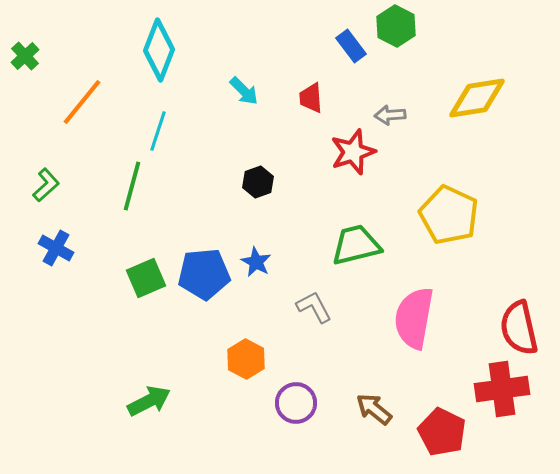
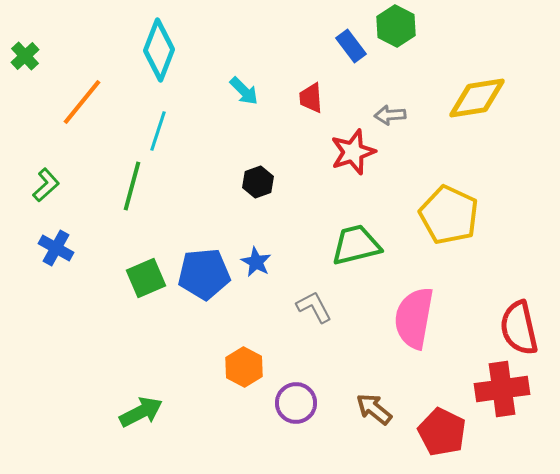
orange hexagon: moved 2 px left, 8 px down
green arrow: moved 8 px left, 11 px down
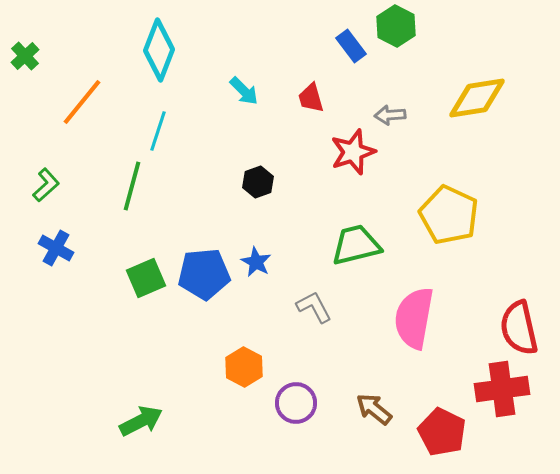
red trapezoid: rotated 12 degrees counterclockwise
green arrow: moved 9 px down
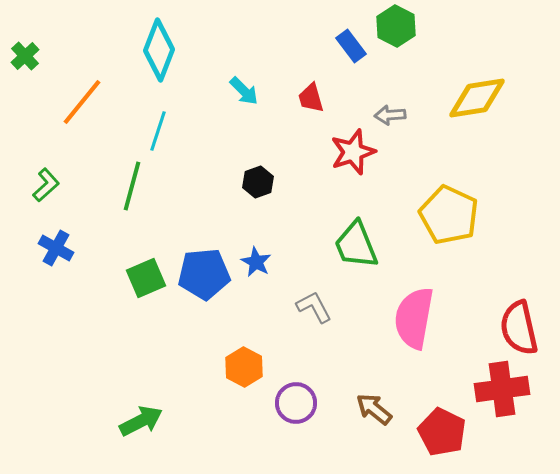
green trapezoid: rotated 98 degrees counterclockwise
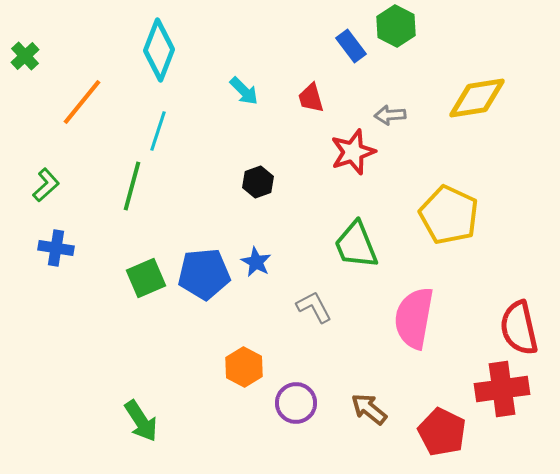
blue cross: rotated 20 degrees counterclockwise
brown arrow: moved 5 px left
green arrow: rotated 84 degrees clockwise
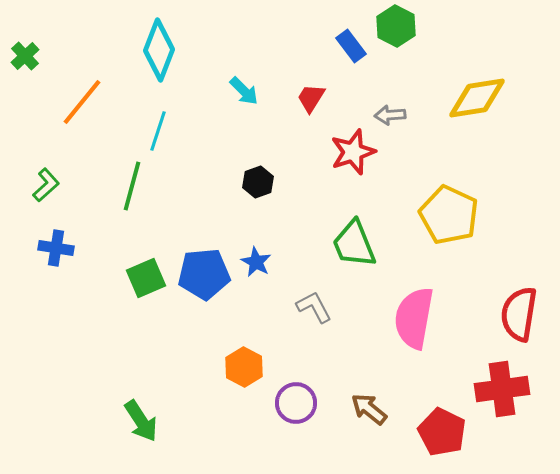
red trapezoid: rotated 48 degrees clockwise
green trapezoid: moved 2 px left, 1 px up
red semicircle: moved 14 px up; rotated 22 degrees clockwise
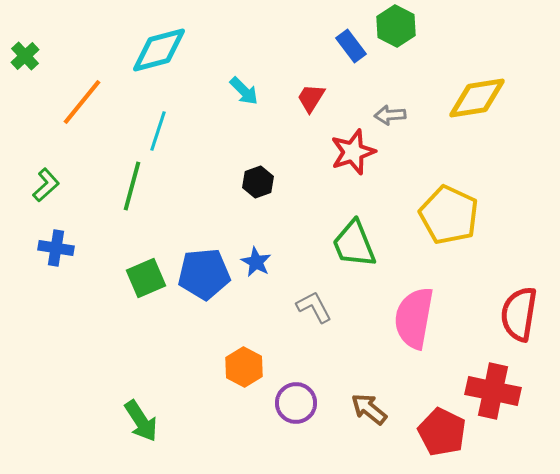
cyan diamond: rotated 54 degrees clockwise
red cross: moved 9 px left, 2 px down; rotated 20 degrees clockwise
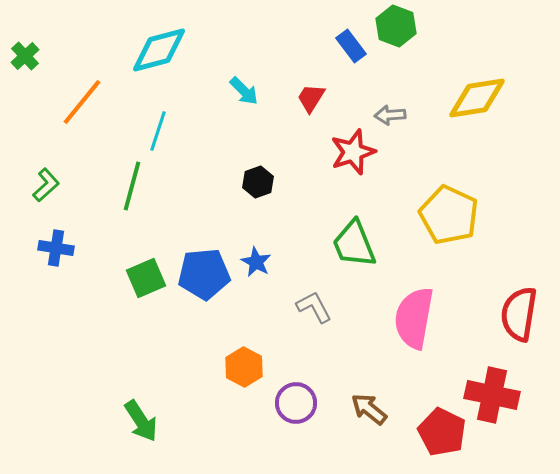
green hexagon: rotated 6 degrees counterclockwise
red cross: moved 1 px left, 4 px down
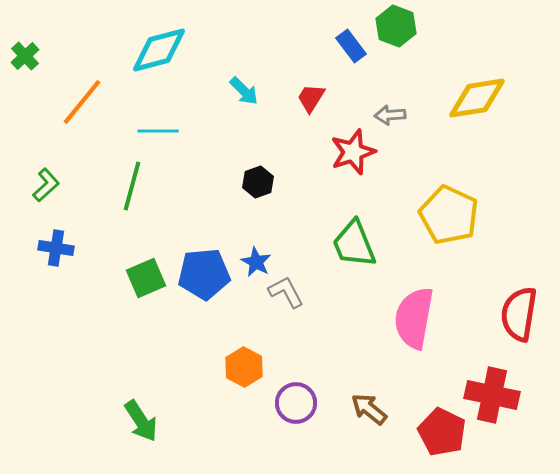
cyan line: rotated 72 degrees clockwise
gray L-shape: moved 28 px left, 15 px up
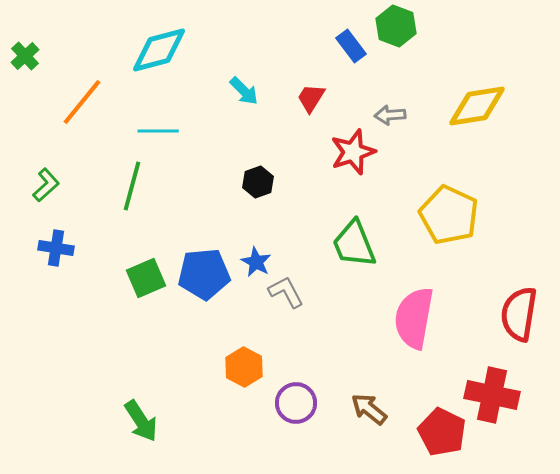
yellow diamond: moved 8 px down
